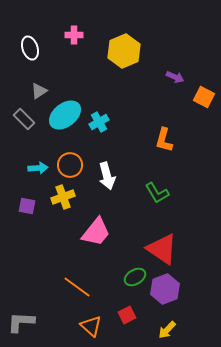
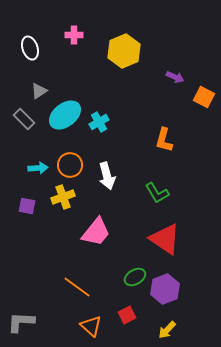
red triangle: moved 3 px right, 10 px up
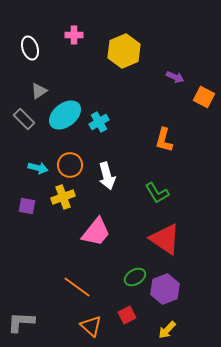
cyan arrow: rotated 18 degrees clockwise
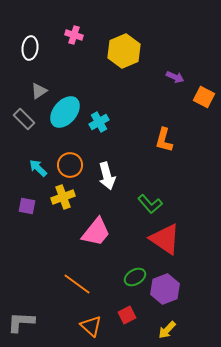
pink cross: rotated 18 degrees clockwise
white ellipse: rotated 25 degrees clockwise
cyan ellipse: moved 3 px up; rotated 12 degrees counterclockwise
cyan arrow: rotated 150 degrees counterclockwise
green L-shape: moved 7 px left, 11 px down; rotated 10 degrees counterclockwise
orange line: moved 3 px up
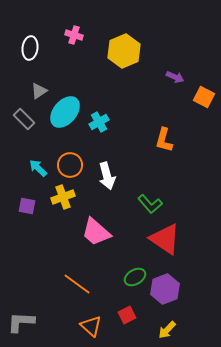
pink trapezoid: rotated 92 degrees clockwise
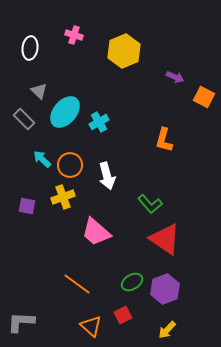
gray triangle: rotated 42 degrees counterclockwise
cyan arrow: moved 4 px right, 9 px up
green ellipse: moved 3 px left, 5 px down
red square: moved 4 px left
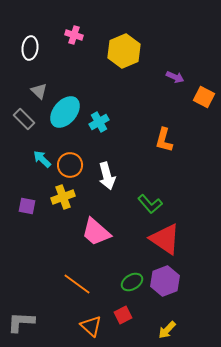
purple hexagon: moved 8 px up
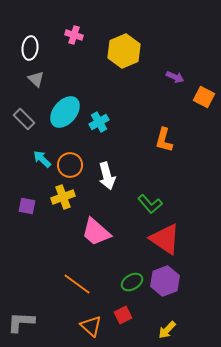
gray triangle: moved 3 px left, 12 px up
